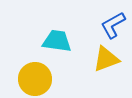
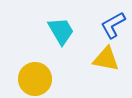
cyan trapezoid: moved 4 px right, 10 px up; rotated 52 degrees clockwise
yellow triangle: rotated 32 degrees clockwise
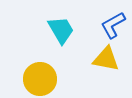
cyan trapezoid: moved 1 px up
yellow circle: moved 5 px right
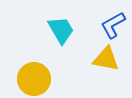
yellow circle: moved 6 px left
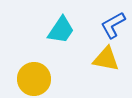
cyan trapezoid: rotated 64 degrees clockwise
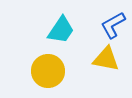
yellow circle: moved 14 px right, 8 px up
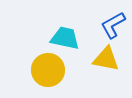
cyan trapezoid: moved 4 px right, 8 px down; rotated 112 degrees counterclockwise
yellow circle: moved 1 px up
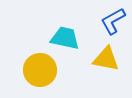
blue L-shape: moved 4 px up
yellow circle: moved 8 px left
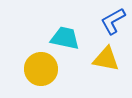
yellow circle: moved 1 px right, 1 px up
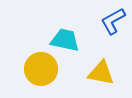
cyan trapezoid: moved 2 px down
yellow triangle: moved 5 px left, 14 px down
